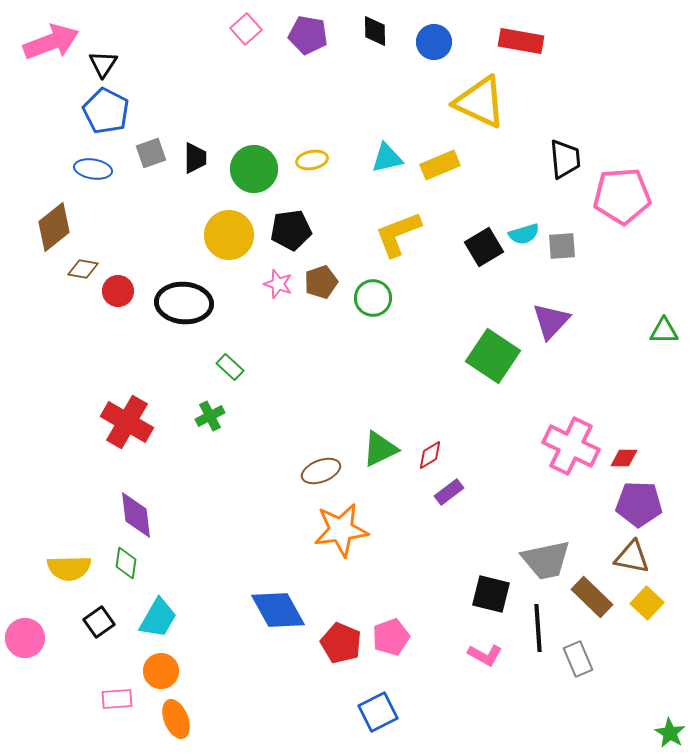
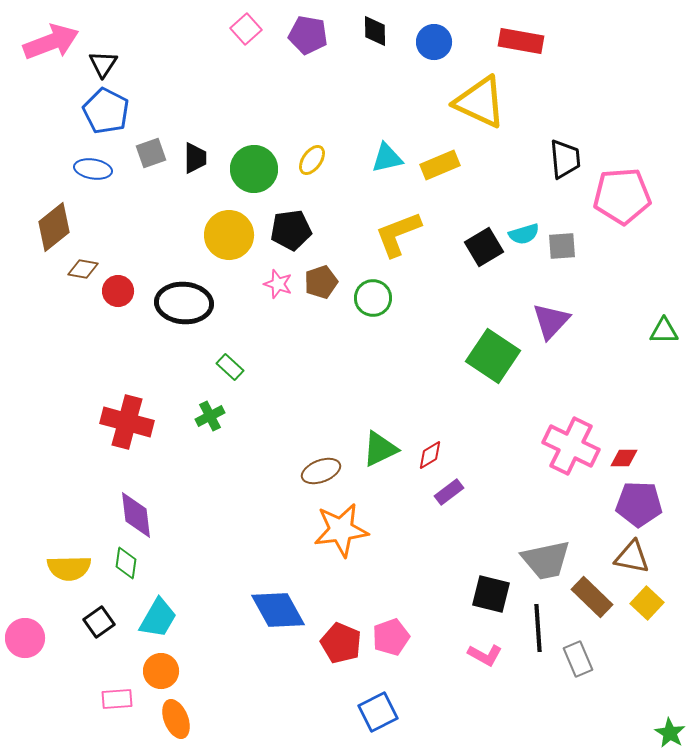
yellow ellipse at (312, 160): rotated 44 degrees counterclockwise
red cross at (127, 422): rotated 15 degrees counterclockwise
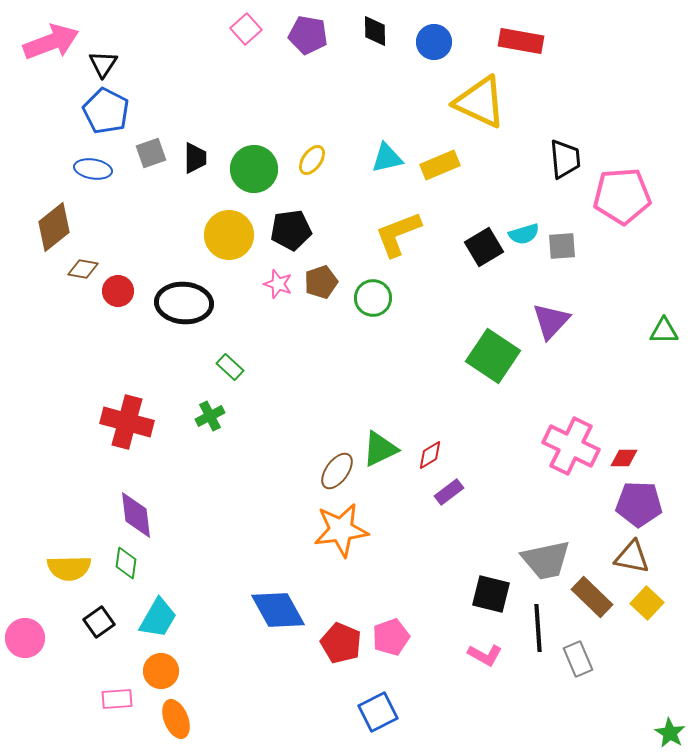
brown ellipse at (321, 471): moved 16 px right; rotated 33 degrees counterclockwise
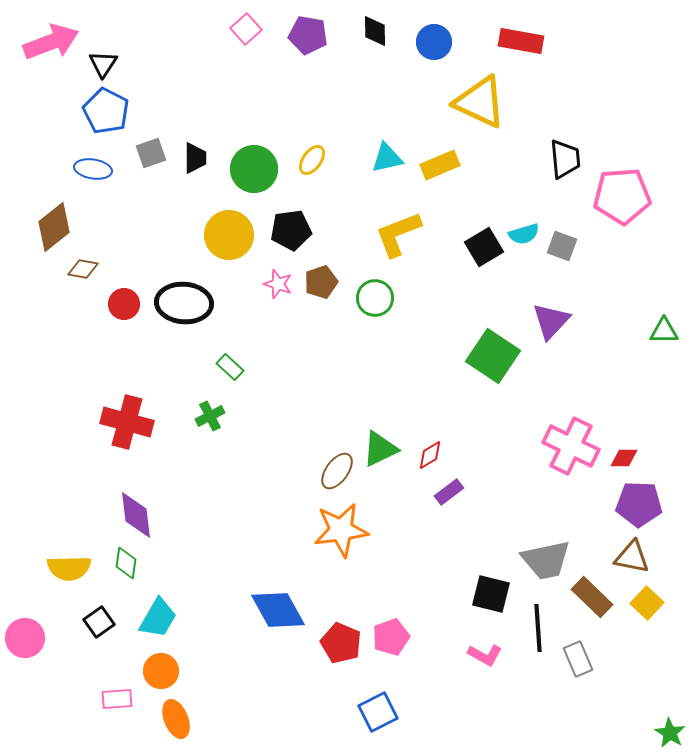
gray square at (562, 246): rotated 24 degrees clockwise
red circle at (118, 291): moved 6 px right, 13 px down
green circle at (373, 298): moved 2 px right
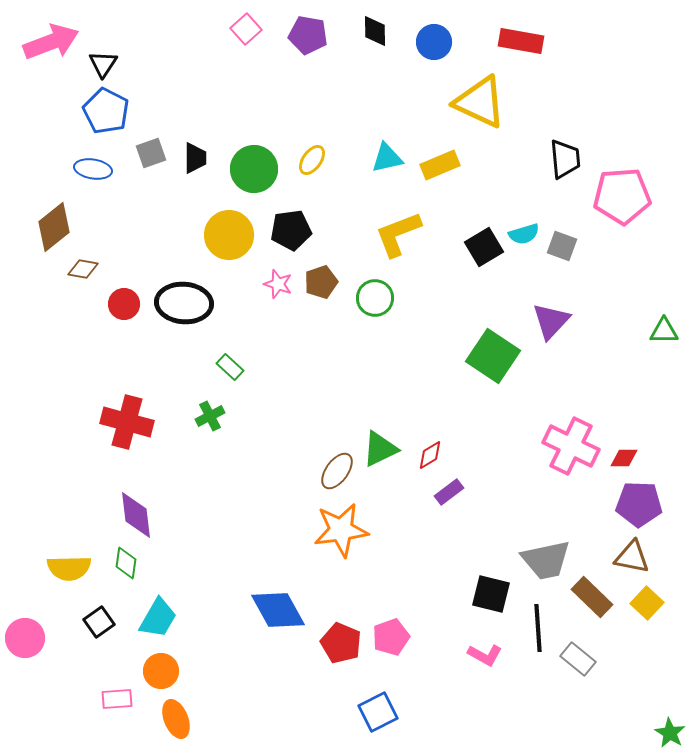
gray rectangle at (578, 659): rotated 28 degrees counterclockwise
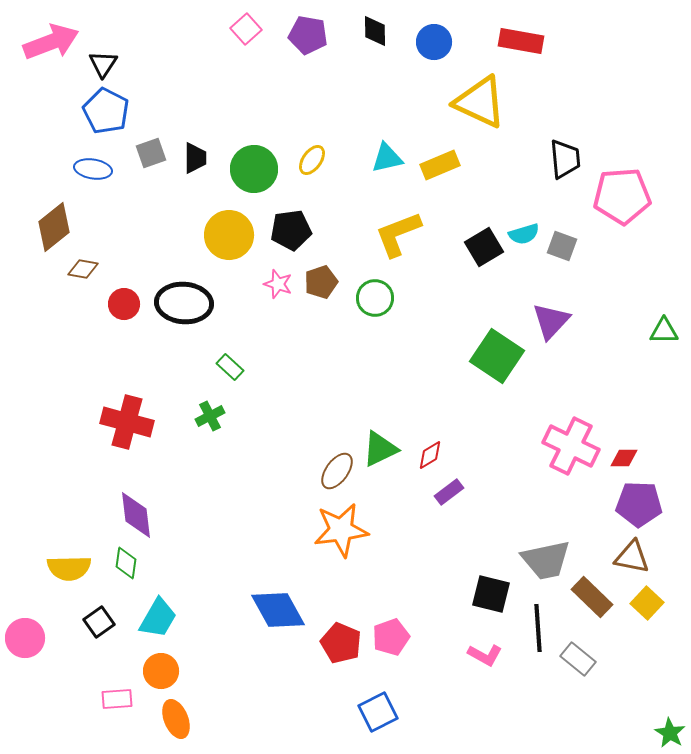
green square at (493, 356): moved 4 px right
